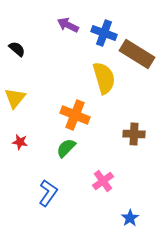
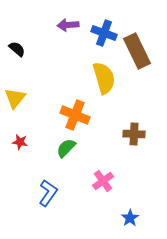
purple arrow: rotated 30 degrees counterclockwise
brown rectangle: moved 3 px up; rotated 32 degrees clockwise
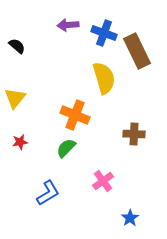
black semicircle: moved 3 px up
red star: rotated 21 degrees counterclockwise
blue L-shape: rotated 24 degrees clockwise
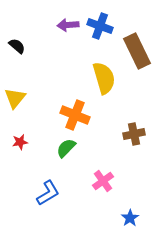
blue cross: moved 4 px left, 7 px up
brown cross: rotated 15 degrees counterclockwise
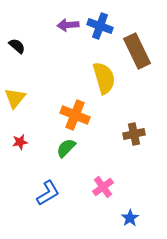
pink cross: moved 6 px down
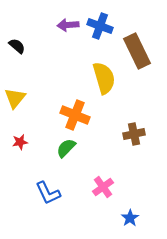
blue L-shape: rotated 96 degrees clockwise
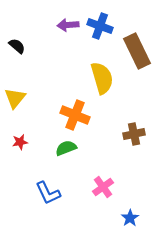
yellow semicircle: moved 2 px left
green semicircle: rotated 25 degrees clockwise
